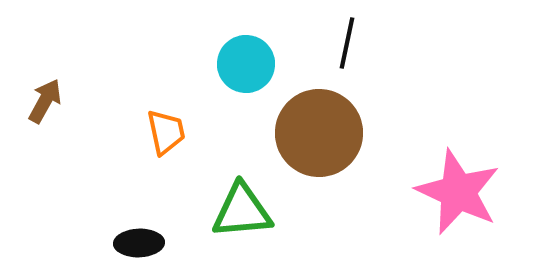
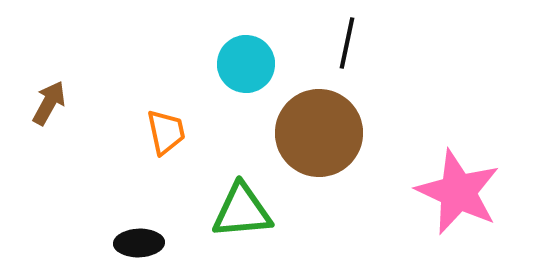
brown arrow: moved 4 px right, 2 px down
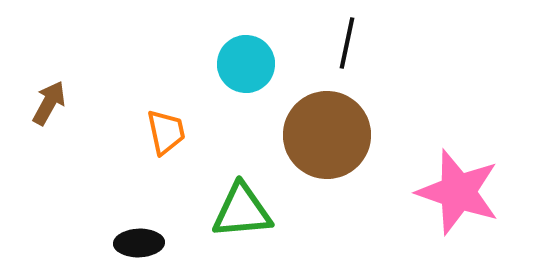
brown circle: moved 8 px right, 2 px down
pink star: rotated 6 degrees counterclockwise
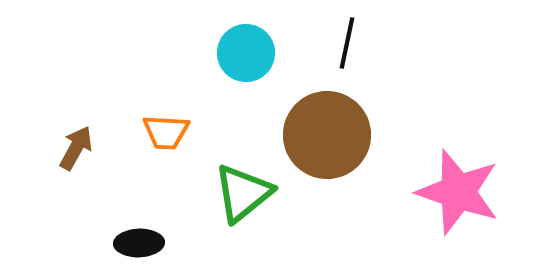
cyan circle: moved 11 px up
brown arrow: moved 27 px right, 45 px down
orange trapezoid: rotated 105 degrees clockwise
green triangle: moved 1 px right, 18 px up; rotated 34 degrees counterclockwise
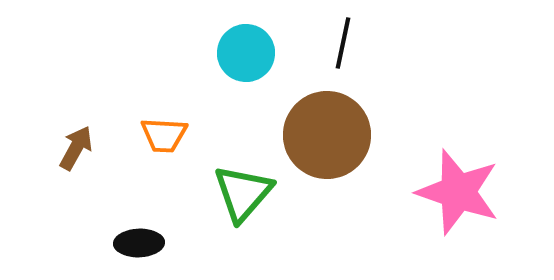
black line: moved 4 px left
orange trapezoid: moved 2 px left, 3 px down
green triangle: rotated 10 degrees counterclockwise
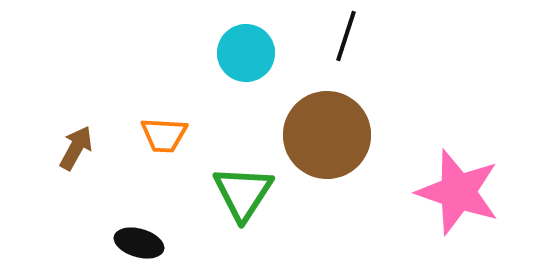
black line: moved 3 px right, 7 px up; rotated 6 degrees clockwise
green triangle: rotated 8 degrees counterclockwise
black ellipse: rotated 18 degrees clockwise
